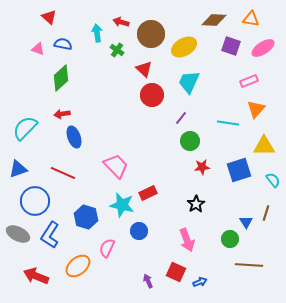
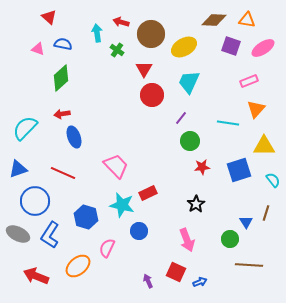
orange triangle at (251, 19): moved 4 px left, 1 px down
red triangle at (144, 69): rotated 18 degrees clockwise
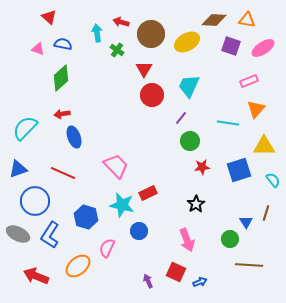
yellow ellipse at (184, 47): moved 3 px right, 5 px up
cyan trapezoid at (189, 82): moved 4 px down
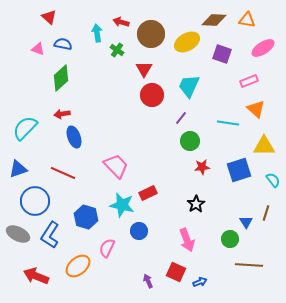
purple square at (231, 46): moved 9 px left, 8 px down
orange triangle at (256, 109): rotated 30 degrees counterclockwise
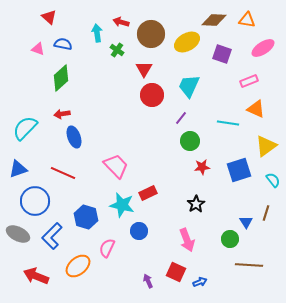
orange triangle at (256, 109): rotated 18 degrees counterclockwise
yellow triangle at (264, 146): moved 2 px right; rotated 35 degrees counterclockwise
blue L-shape at (50, 235): moved 2 px right, 1 px down; rotated 12 degrees clockwise
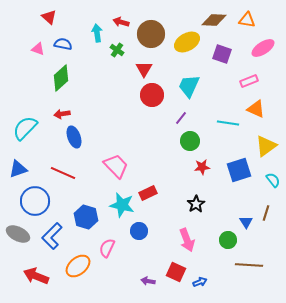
green circle at (230, 239): moved 2 px left, 1 px down
purple arrow at (148, 281): rotated 56 degrees counterclockwise
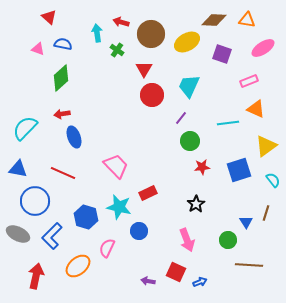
cyan line at (228, 123): rotated 15 degrees counterclockwise
blue triangle at (18, 169): rotated 30 degrees clockwise
cyan star at (122, 205): moved 3 px left, 2 px down
red arrow at (36, 276): rotated 80 degrees clockwise
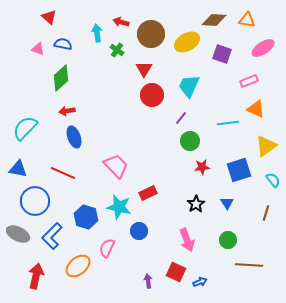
red arrow at (62, 114): moved 5 px right, 3 px up
blue triangle at (246, 222): moved 19 px left, 19 px up
purple arrow at (148, 281): rotated 72 degrees clockwise
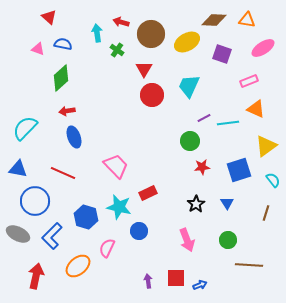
purple line at (181, 118): moved 23 px right; rotated 24 degrees clockwise
red square at (176, 272): moved 6 px down; rotated 24 degrees counterclockwise
blue arrow at (200, 282): moved 3 px down
